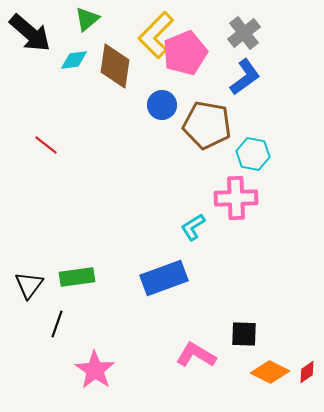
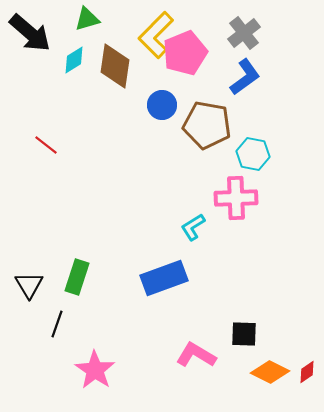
green triangle: rotated 24 degrees clockwise
cyan diamond: rotated 24 degrees counterclockwise
green rectangle: rotated 64 degrees counterclockwise
black triangle: rotated 8 degrees counterclockwise
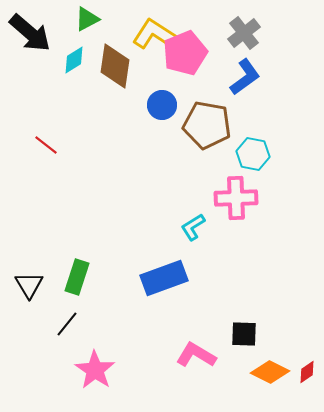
green triangle: rotated 12 degrees counterclockwise
yellow L-shape: rotated 78 degrees clockwise
black line: moved 10 px right; rotated 20 degrees clockwise
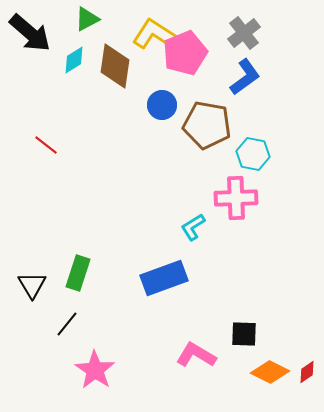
green rectangle: moved 1 px right, 4 px up
black triangle: moved 3 px right
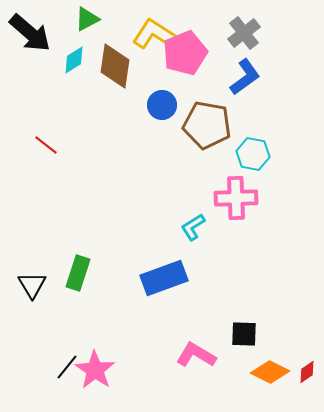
black line: moved 43 px down
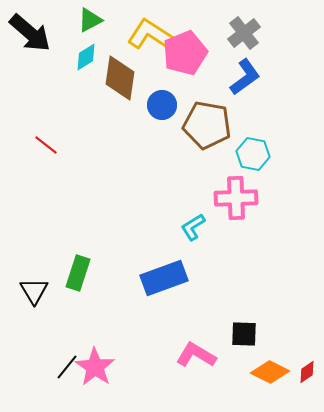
green triangle: moved 3 px right, 1 px down
yellow L-shape: moved 5 px left
cyan diamond: moved 12 px right, 3 px up
brown diamond: moved 5 px right, 12 px down
black triangle: moved 2 px right, 6 px down
pink star: moved 3 px up
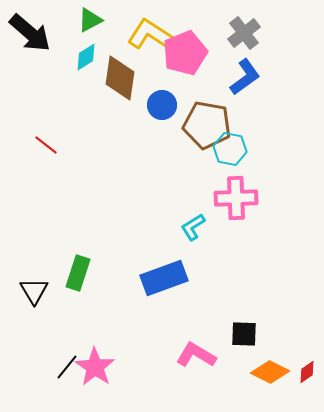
cyan hexagon: moved 23 px left, 5 px up
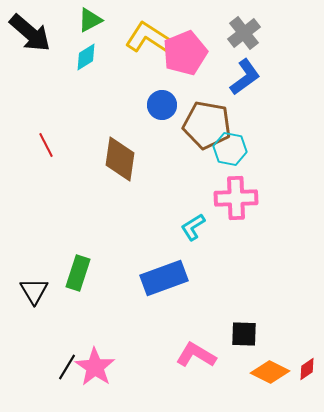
yellow L-shape: moved 2 px left, 3 px down
brown diamond: moved 81 px down
red line: rotated 25 degrees clockwise
black line: rotated 8 degrees counterclockwise
red diamond: moved 3 px up
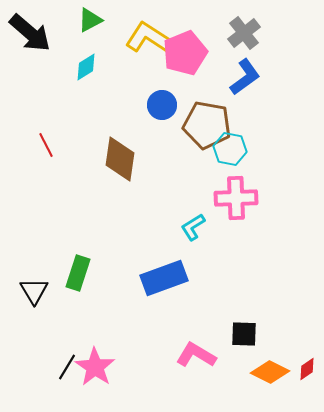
cyan diamond: moved 10 px down
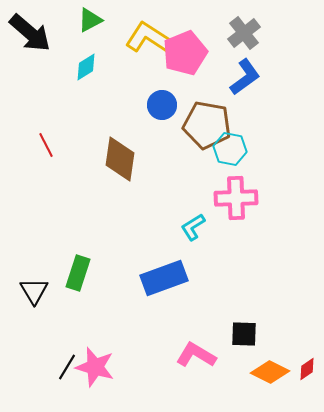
pink star: rotated 18 degrees counterclockwise
